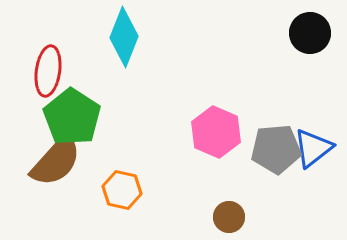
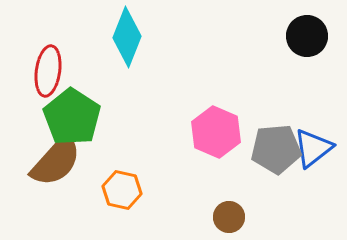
black circle: moved 3 px left, 3 px down
cyan diamond: moved 3 px right
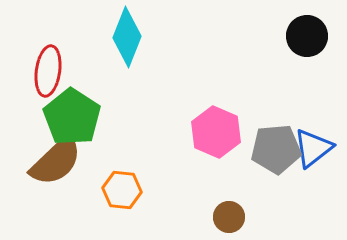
brown semicircle: rotated 4 degrees clockwise
orange hexagon: rotated 6 degrees counterclockwise
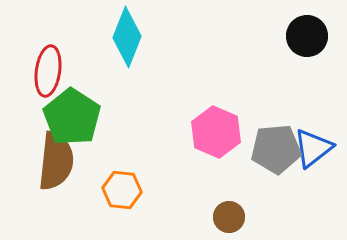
brown semicircle: rotated 40 degrees counterclockwise
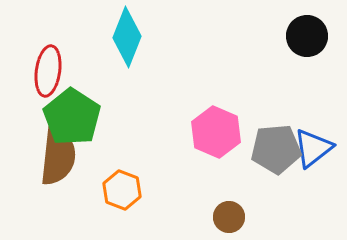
brown semicircle: moved 2 px right, 5 px up
orange hexagon: rotated 15 degrees clockwise
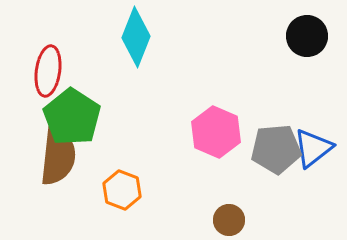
cyan diamond: moved 9 px right
brown circle: moved 3 px down
